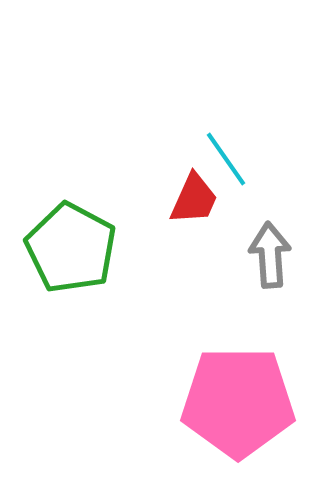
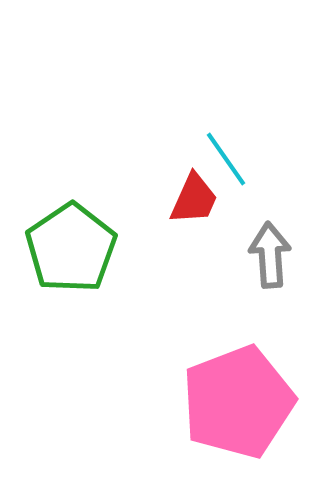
green pentagon: rotated 10 degrees clockwise
pink pentagon: rotated 21 degrees counterclockwise
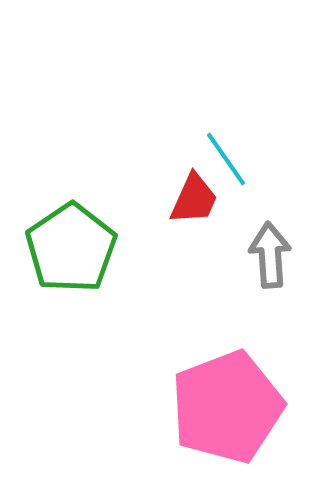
pink pentagon: moved 11 px left, 5 px down
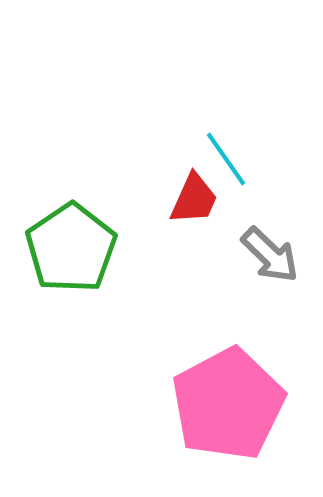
gray arrow: rotated 138 degrees clockwise
pink pentagon: moved 1 px right, 3 px up; rotated 7 degrees counterclockwise
